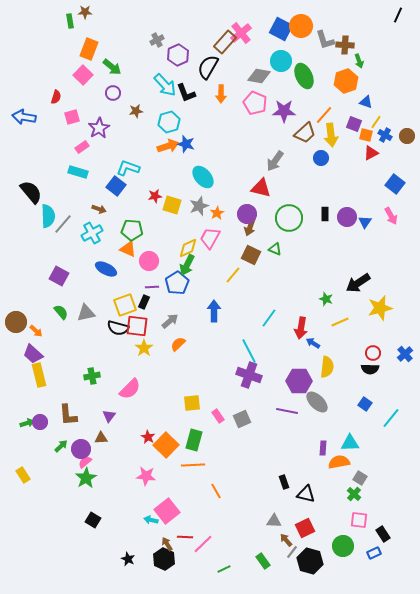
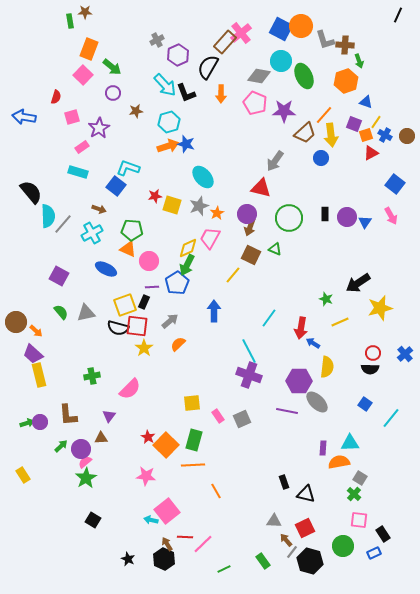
orange square at (366, 135): rotated 32 degrees counterclockwise
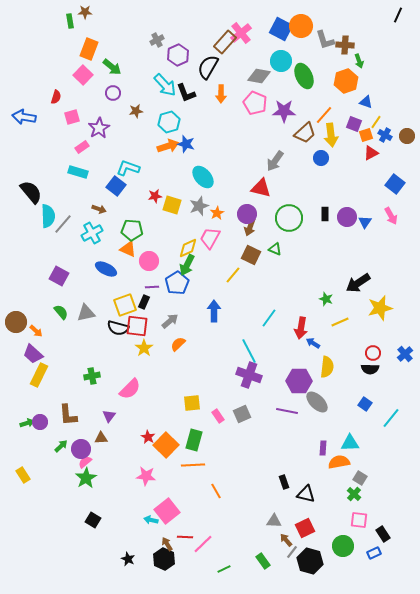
yellow rectangle at (39, 375): rotated 40 degrees clockwise
gray square at (242, 419): moved 5 px up
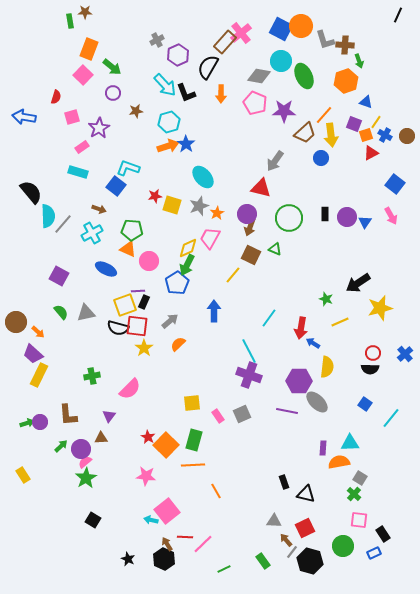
blue star at (186, 144): rotated 18 degrees clockwise
purple line at (152, 287): moved 14 px left, 4 px down
orange arrow at (36, 331): moved 2 px right, 1 px down
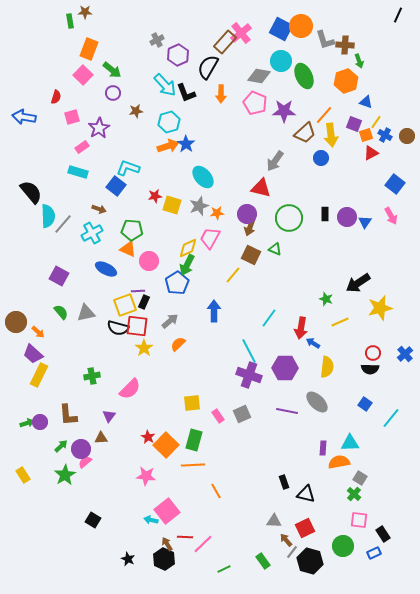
green arrow at (112, 67): moved 3 px down
orange star at (217, 213): rotated 24 degrees clockwise
purple hexagon at (299, 381): moved 14 px left, 13 px up
green star at (86, 478): moved 21 px left, 3 px up
